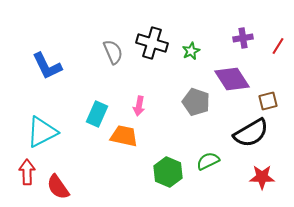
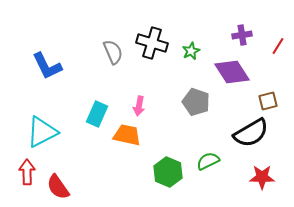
purple cross: moved 1 px left, 3 px up
purple diamond: moved 7 px up
orange trapezoid: moved 3 px right, 1 px up
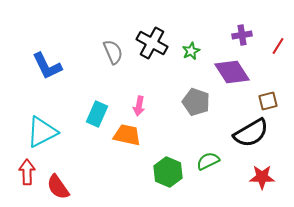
black cross: rotated 12 degrees clockwise
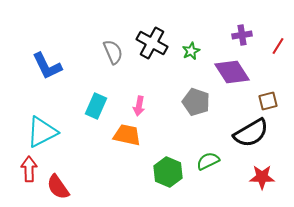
cyan rectangle: moved 1 px left, 8 px up
red arrow: moved 2 px right, 3 px up
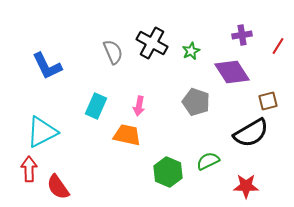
red star: moved 16 px left, 9 px down
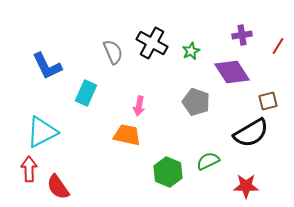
cyan rectangle: moved 10 px left, 13 px up
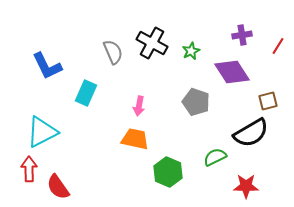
orange trapezoid: moved 8 px right, 4 px down
green semicircle: moved 7 px right, 4 px up
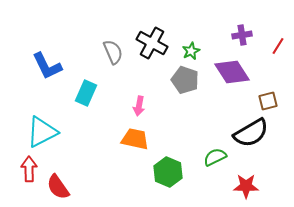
gray pentagon: moved 11 px left, 22 px up
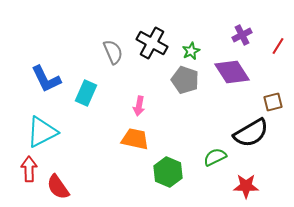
purple cross: rotated 18 degrees counterclockwise
blue L-shape: moved 1 px left, 13 px down
brown square: moved 5 px right, 1 px down
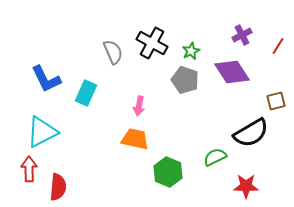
brown square: moved 3 px right, 1 px up
red semicircle: rotated 140 degrees counterclockwise
